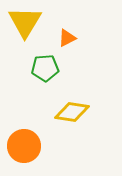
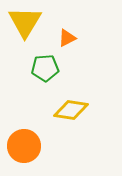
yellow diamond: moved 1 px left, 2 px up
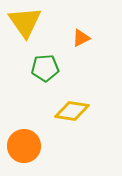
yellow triangle: rotated 6 degrees counterclockwise
orange triangle: moved 14 px right
yellow diamond: moved 1 px right, 1 px down
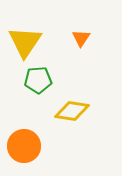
yellow triangle: moved 20 px down; rotated 9 degrees clockwise
orange triangle: rotated 30 degrees counterclockwise
green pentagon: moved 7 px left, 12 px down
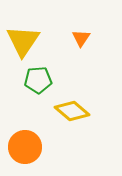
yellow triangle: moved 2 px left, 1 px up
yellow diamond: rotated 32 degrees clockwise
orange circle: moved 1 px right, 1 px down
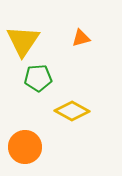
orange triangle: rotated 42 degrees clockwise
green pentagon: moved 2 px up
yellow diamond: rotated 12 degrees counterclockwise
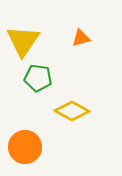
green pentagon: rotated 12 degrees clockwise
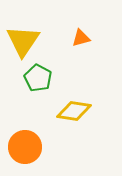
green pentagon: rotated 20 degrees clockwise
yellow diamond: moved 2 px right; rotated 20 degrees counterclockwise
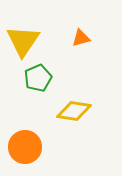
green pentagon: rotated 20 degrees clockwise
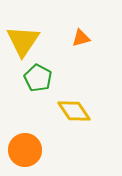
green pentagon: rotated 20 degrees counterclockwise
yellow diamond: rotated 48 degrees clockwise
orange circle: moved 3 px down
